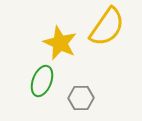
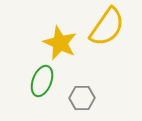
gray hexagon: moved 1 px right
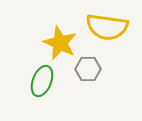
yellow semicircle: rotated 63 degrees clockwise
gray hexagon: moved 6 px right, 29 px up
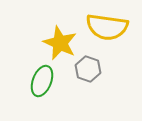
gray hexagon: rotated 20 degrees clockwise
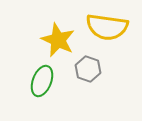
yellow star: moved 2 px left, 3 px up
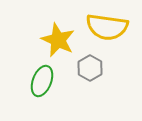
gray hexagon: moved 2 px right, 1 px up; rotated 10 degrees clockwise
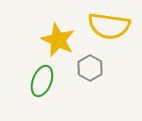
yellow semicircle: moved 2 px right, 1 px up
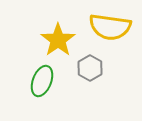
yellow semicircle: moved 1 px right, 1 px down
yellow star: rotated 12 degrees clockwise
